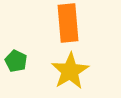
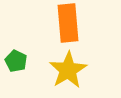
yellow star: moved 2 px left, 1 px up
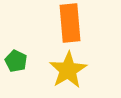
orange rectangle: moved 2 px right
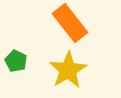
orange rectangle: rotated 33 degrees counterclockwise
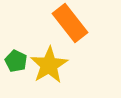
yellow star: moved 19 px left, 5 px up
